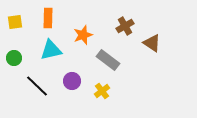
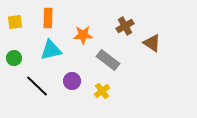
orange star: rotated 18 degrees clockwise
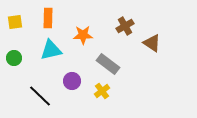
gray rectangle: moved 4 px down
black line: moved 3 px right, 10 px down
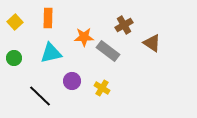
yellow square: rotated 35 degrees counterclockwise
brown cross: moved 1 px left, 1 px up
orange star: moved 1 px right, 2 px down
cyan triangle: moved 3 px down
gray rectangle: moved 13 px up
yellow cross: moved 3 px up; rotated 21 degrees counterclockwise
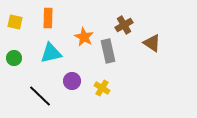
yellow square: rotated 35 degrees counterclockwise
orange star: rotated 30 degrees clockwise
gray rectangle: rotated 40 degrees clockwise
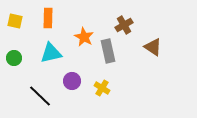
yellow square: moved 1 px up
brown triangle: moved 1 px right, 4 px down
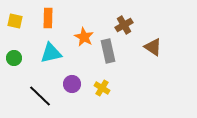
purple circle: moved 3 px down
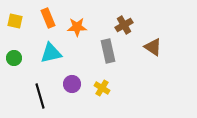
orange rectangle: rotated 24 degrees counterclockwise
orange star: moved 7 px left, 10 px up; rotated 30 degrees counterclockwise
black line: rotated 30 degrees clockwise
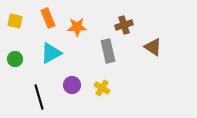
brown cross: rotated 12 degrees clockwise
cyan triangle: rotated 15 degrees counterclockwise
green circle: moved 1 px right, 1 px down
purple circle: moved 1 px down
black line: moved 1 px left, 1 px down
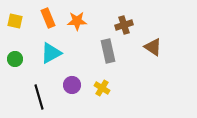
orange star: moved 6 px up
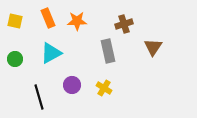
brown cross: moved 1 px up
brown triangle: rotated 30 degrees clockwise
yellow cross: moved 2 px right
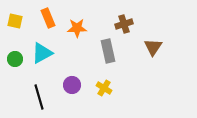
orange star: moved 7 px down
cyan triangle: moved 9 px left
